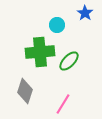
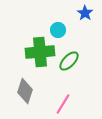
cyan circle: moved 1 px right, 5 px down
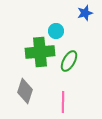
blue star: rotated 21 degrees clockwise
cyan circle: moved 2 px left, 1 px down
green ellipse: rotated 15 degrees counterclockwise
pink line: moved 2 px up; rotated 30 degrees counterclockwise
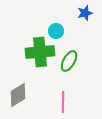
gray diamond: moved 7 px left, 4 px down; rotated 40 degrees clockwise
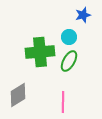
blue star: moved 2 px left, 2 px down
cyan circle: moved 13 px right, 6 px down
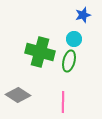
cyan circle: moved 5 px right, 2 px down
green cross: rotated 20 degrees clockwise
green ellipse: rotated 15 degrees counterclockwise
gray diamond: rotated 65 degrees clockwise
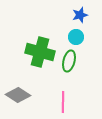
blue star: moved 3 px left
cyan circle: moved 2 px right, 2 px up
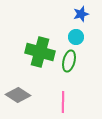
blue star: moved 1 px right, 1 px up
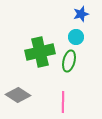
green cross: rotated 28 degrees counterclockwise
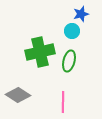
cyan circle: moved 4 px left, 6 px up
